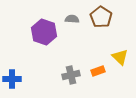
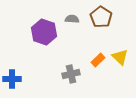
orange rectangle: moved 11 px up; rotated 24 degrees counterclockwise
gray cross: moved 1 px up
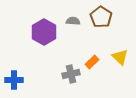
gray semicircle: moved 1 px right, 2 px down
purple hexagon: rotated 10 degrees clockwise
orange rectangle: moved 6 px left, 2 px down
blue cross: moved 2 px right, 1 px down
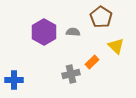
gray semicircle: moved 11 px down
yellow triangle: moved 4 px left, 11 px up
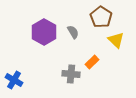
gray semicircle: rotated 56 degrees clockwise
yellow triangle: moved 6 px up
gray cross: rotated 18 degrees clockwise
blue cross: rotated 30 degrees clockwise
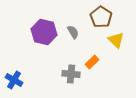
purple hexagon: rotated 15 degrees counterclockwise
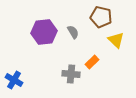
brown pentagon: rotated 20 degrees counterclockwise
purple hexagon: rotated 20 degrees counterclockwise
